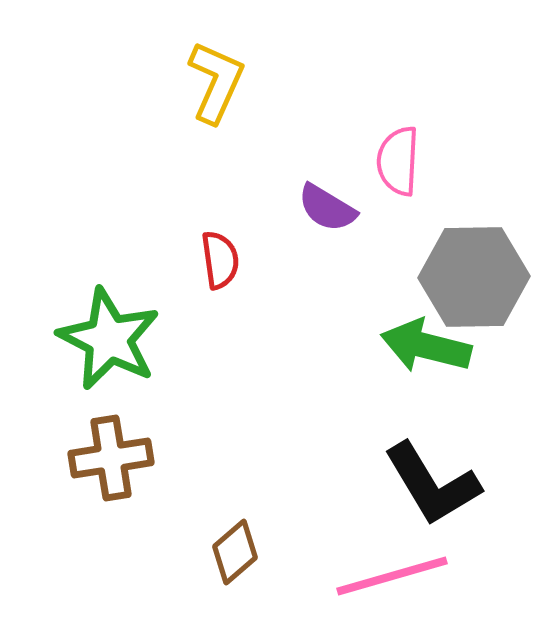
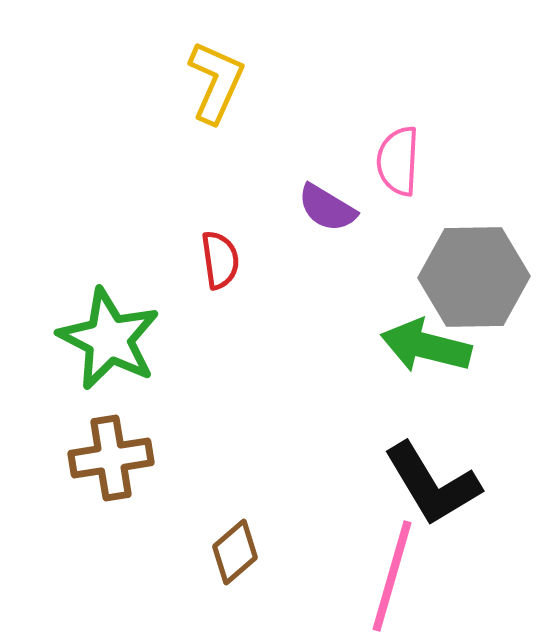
pink line: rotated 58 degrees counterclockwise
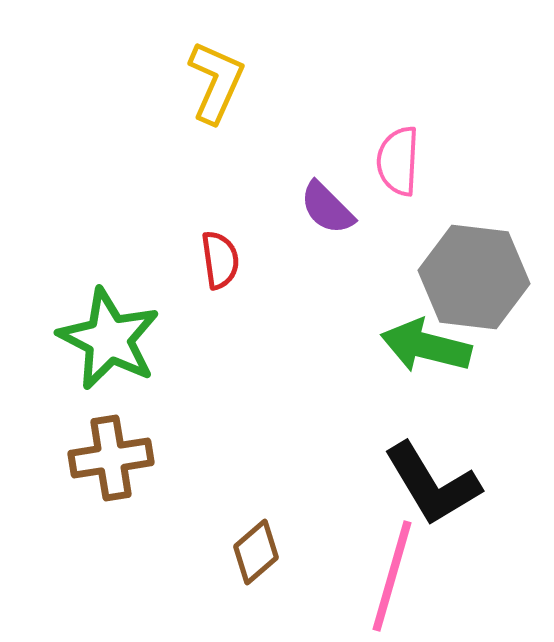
purple semicircle: rotated 14 degrees clockwise
gray hexagon: rotated 8 degrees clockwise
brown diamond: moved 21 px right
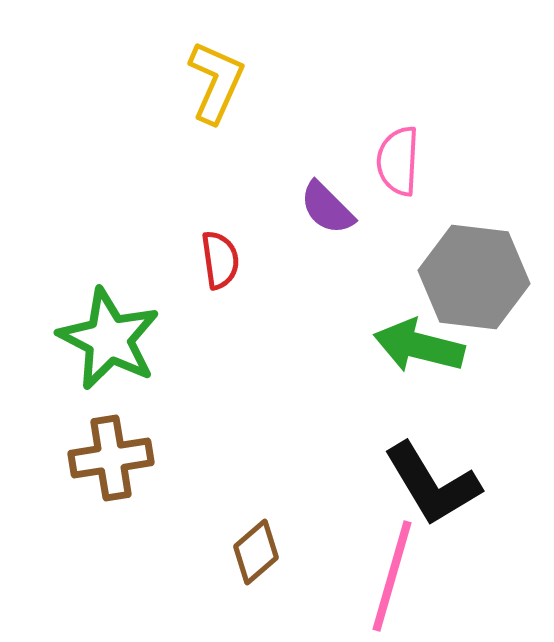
green arrow: moved 7 px left
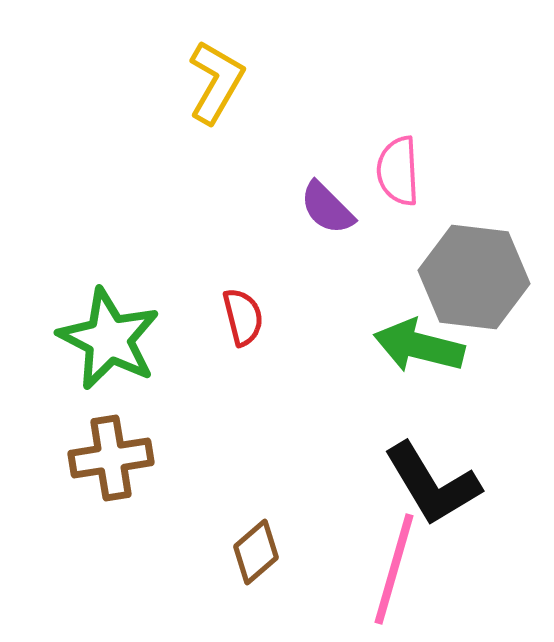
yellow L-shape: rotated 6 degrees clockwise
pink semicircle: moved 10 px down; rotated 6 degrees counterclockwise
red semicircle: moved 23 px right, 57 px down; rotated 6 degrees counterclockwise
pink line: moved 2 px right, 7 px up
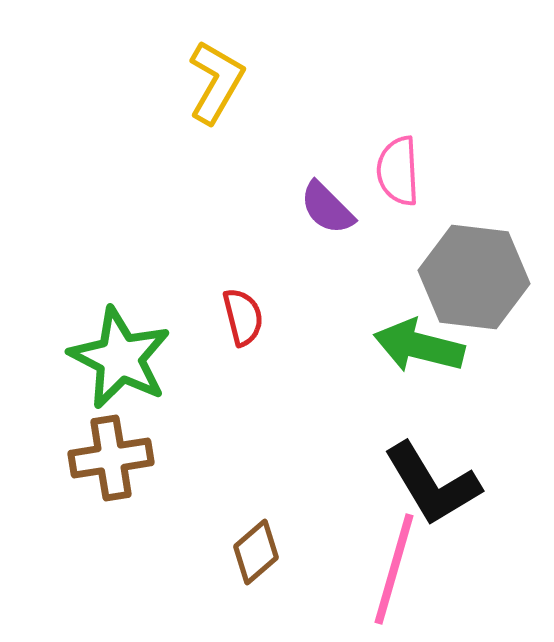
green star: moved 11 px right, 19 px down
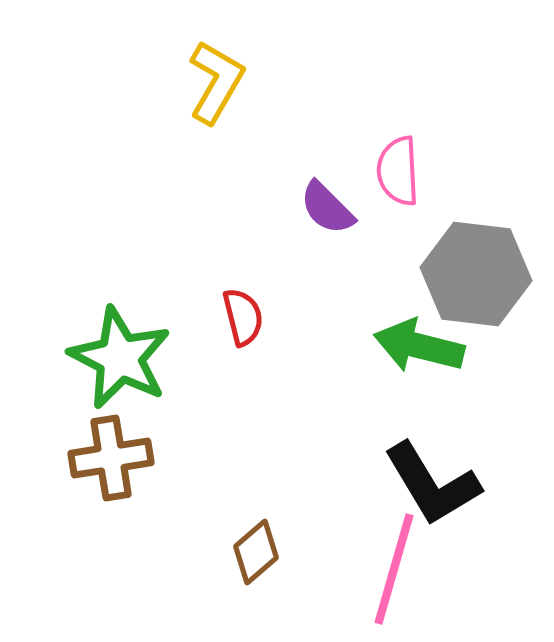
gray hexagon: moved 2 px right, 3 px up
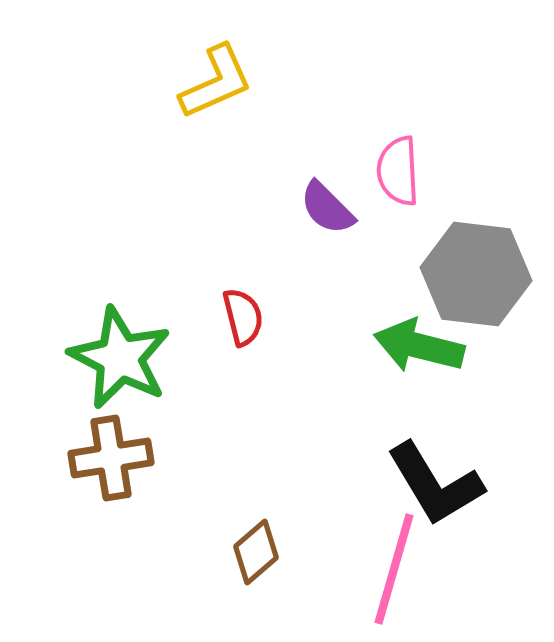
yellow L-shape: rotated 36 degrees clockwise
black L-shape: moved 3 px right
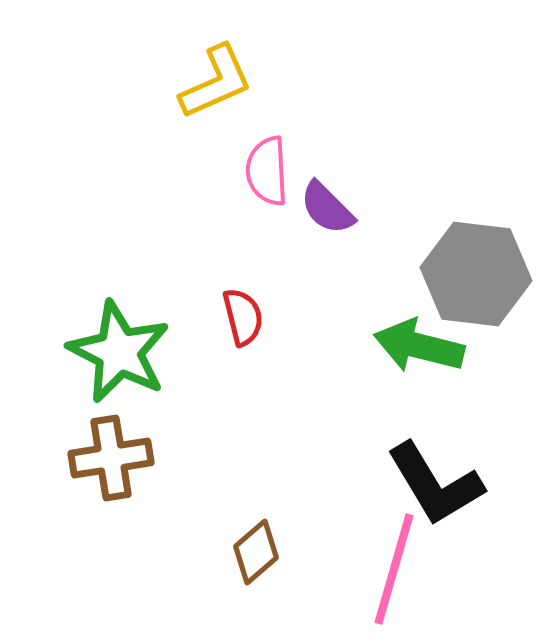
pink semicircle: moved 131 px left
green star: moved 1 px left, 6 px up
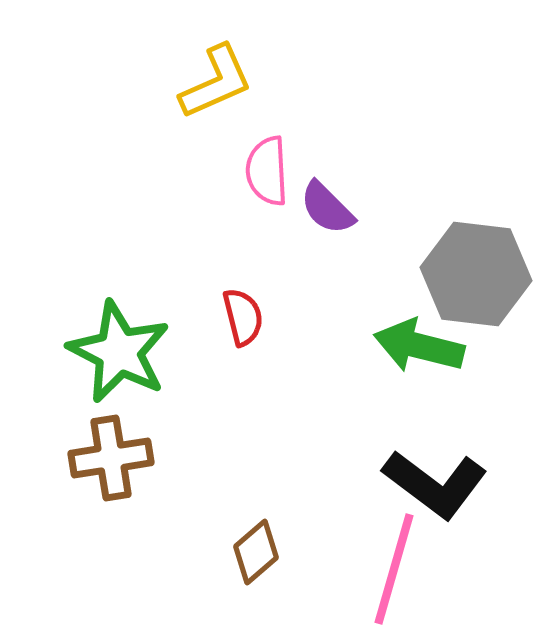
black L-shape: rotated 22 degrees counterclockwise
